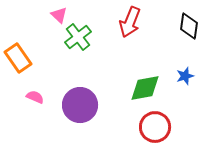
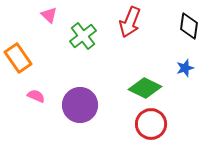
pink triangle: moved 10 px left
green cross: moved 5 px right, 1 px up
blue star: moved 8 px up
green diamond: rotated 36 degrees clockwise
pink semicircle: moved 1 px right, 1 px up
red circle: moved 4 px left, 3 px up
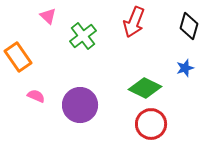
pink triangle: moved 1 px left, 1 px down
red arrow: moved 4 px right
black diamond: rotated 8 degrees clockwise
orange rectangle: moved 1 px up
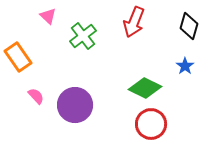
blue star: moved 2 px up; rotated 18 degrees counterclockwise
pink semicircle: rotated 24 degrees clockwise
purple circle: moved 5 px left
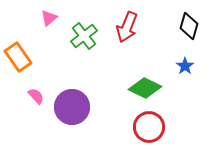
pink triangle: moved 1 px right, 2 px down; rotated 36 degrees clockwise
red arrow: moved 7 px left, 5 px down
green cross: moved 1 px right
purple circle: moved 3 px left, 2 px down
red circle: moved 2 px left, 3 px down
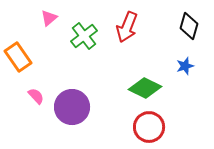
blue star: rotated 18 degrees clockwise
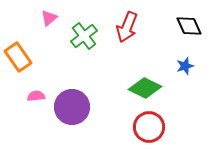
black diamond: rotated 40 degrees counterclockwise
pink semicircle: rotated 54 degrees counterclockwise
